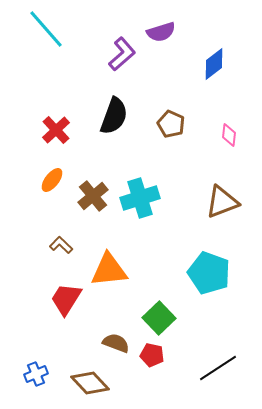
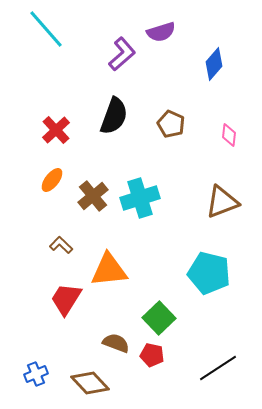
blue diamond: rotated 12 degrees counterclockwise
cyan pentagon: rotated 6 degrees counterclockwise
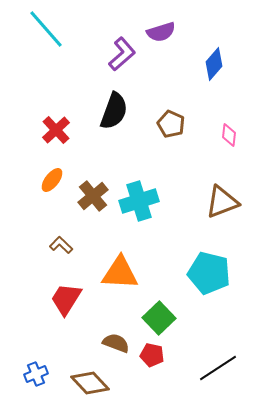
black semicircle: moved 5 px up
cyan cross: moved 1 px left, 3 px down
orange triangle: moved 11 px right, 3 px down; rotated 9 degrees clockwise
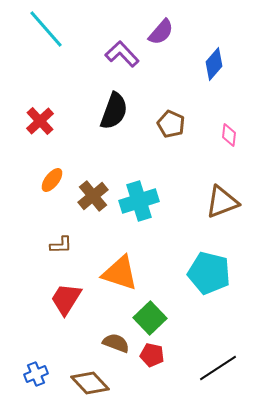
purple semicircle: rotated 32 degrees counterclockwise
purple L-shape: rotated 92 degrees counterclockwise
red cross: moved 16 px left, 9 px up
brown L-shape: rotated 135 degrees clockwise
orange triangle: rotated 15 degrees clockwise
green square: moved 9 px left
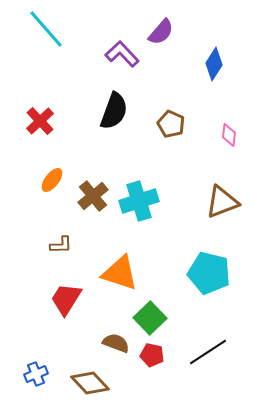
blue diamond: rotated 8 degrees counterclockwise
black line: moved 10 px left, 16 px up
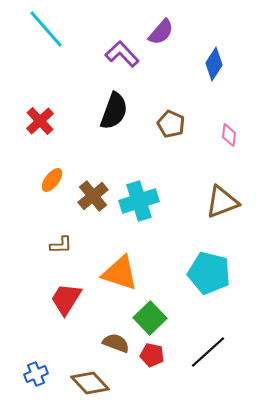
black line: rotated 9 degrees counterclockwise
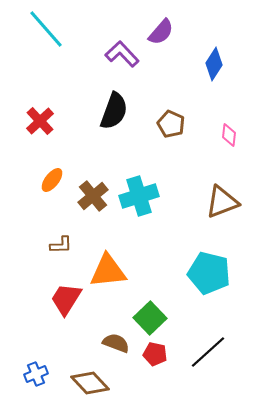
cyan cross: moved 5 px up
orange triangle: moved 12 px left, 2 px up; rotated 24 degrees counterclockwise
red pentagon: moved 3 px right, 1 px up
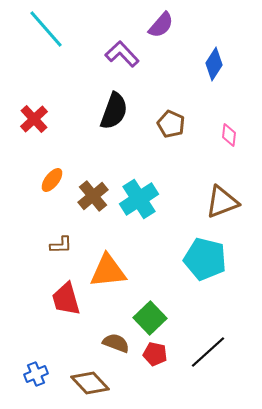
purple semicircle: moved 7 px up
red cross: moved 6 px left, 2 px up
cyan cross: moved 3 px down; rotated 15 degrees counterclockwise
cyan pentagon: moved 4 px left, 14 px up
red trapezoid: rotated 48 degrees counterclockwise
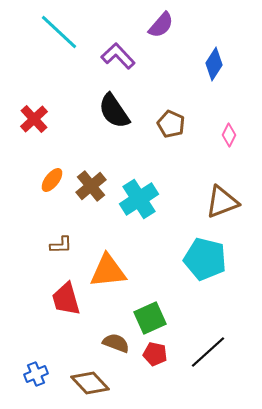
cyan line: moved 13 px right, 3 px down; rotated 6 degrees counterclockwise
purple L-shape: moved 4 px left, 2 px down
black semicircle: rotated 126 degrees clockwise
pink diamond: rotated 20 degrees clockwise
brown cross: moved 2 px left, 10 px up
green square: rotated 20 degrees clockwise
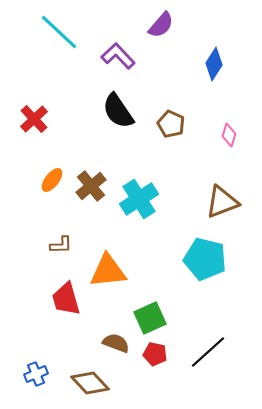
black semicircle: moved 4 px right
pink diamond: rotated 10 degrees counterclockwise
